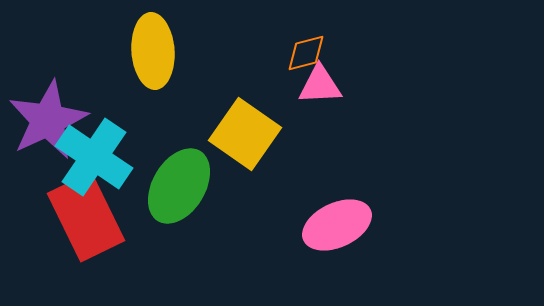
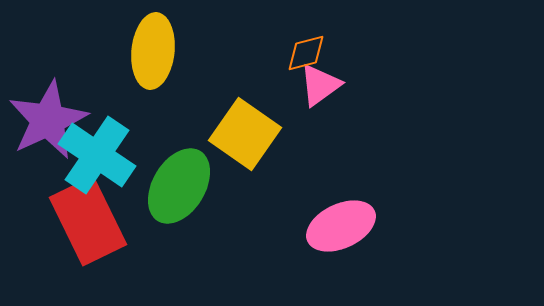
yellow ellipse: rotated 10 degrees clockwise
pink triangle: rotated 33 degrees counterclockwise
cyan cross: moved 3 px right, 2 px up
red rectangle: moved 2 px right, 4 px down
pink ellipse: moved 4 px right, 1 px down
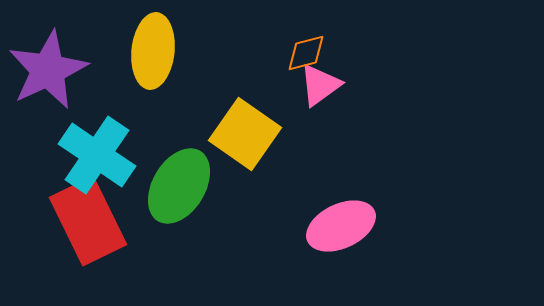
purple star: moved 50 px up
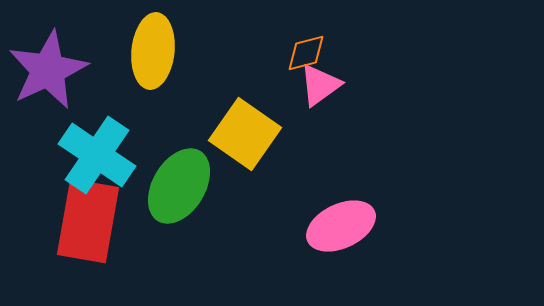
red rectangle: rotated 36 degrees clockwise
